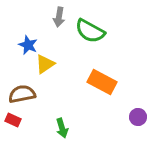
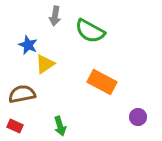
gray arrow: moved 4 px left, 1 px up
red rectangle: moved 2 px right, 6 px down
green arrow: moved 2 px left, 2 px up
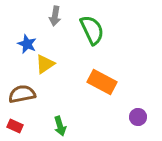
green semicircle: moved 2 px right, 1 px up; rotated 144 degrees counterclockwise
blue star: moved 1 px left, 1 px up
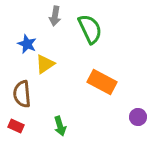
green semicircle: moved 2 px left, 1 px up
brown semicircle: rotated 84 degrees counterclockwise
red rectangle: moved 1 px right
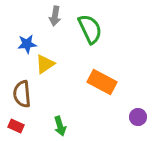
blue star: rotated 30 degrees counterclockwise
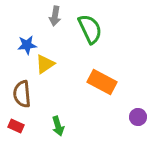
blue star: moved 1 px down
green arrow: moved 2 px left
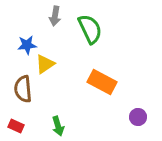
brown semicircle: moved 1 px right, 5 px up
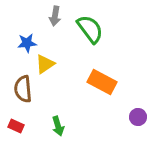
green semicircle: rotated 12 degrees counterclockwise
blue star: moved 2 px up
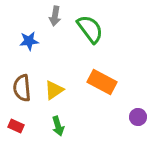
blue star: moved 2 px right, 2 px up
yellow triangle: moved 9 px right, 26 px down
brown semicircle: moved 1 px left, 1 px up
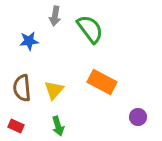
yellow triangle: rotated 15 degrees counterclockwise
